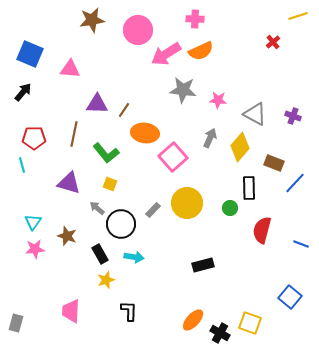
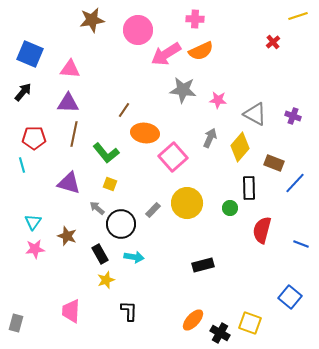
purple triangle at (97, 104): moved 29 px left, 1 px up
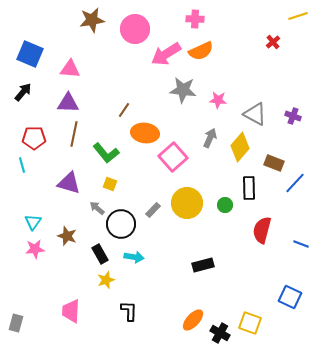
pink circle at (138, 30): moved 3 px left, 1 px up
green circle at (230, 208): moved 5 px left, 3 px up
blue square at (290, 297): rotated 15 degrees counterclockwise
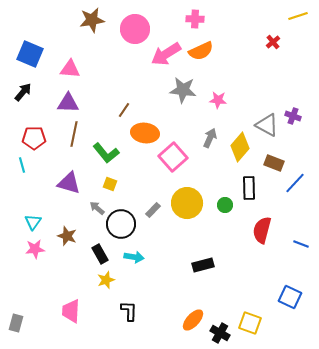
gray triangle at (255, 114): moved 12 px right, 11 px down
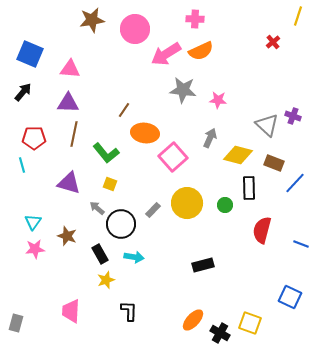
yellow line at (298, 16): rotated 54 degrees counterclockwise
gray triangle at (267, 125): rotated 15 degrees clockwise
yellow diamond at (240, 147): moved 2 px left, 8 px down; rotated 64 degrees clockwise
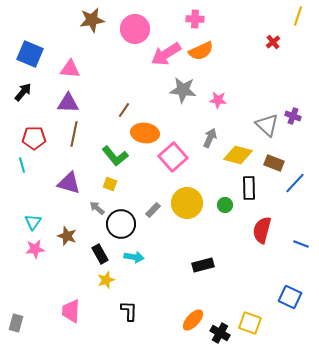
green L-shape at (106, 153): moved 9 px right, 3 px down
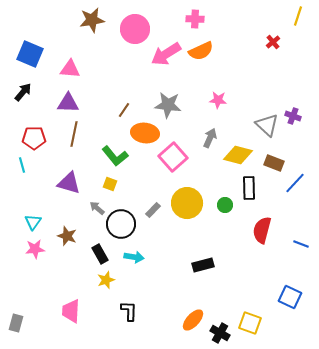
gray star at (183, 90): moved 15 px left, 15 px down
